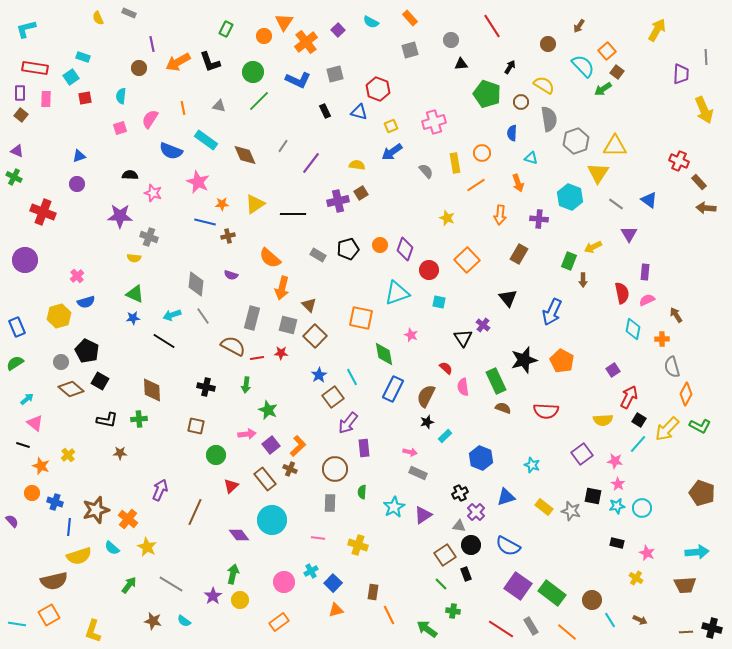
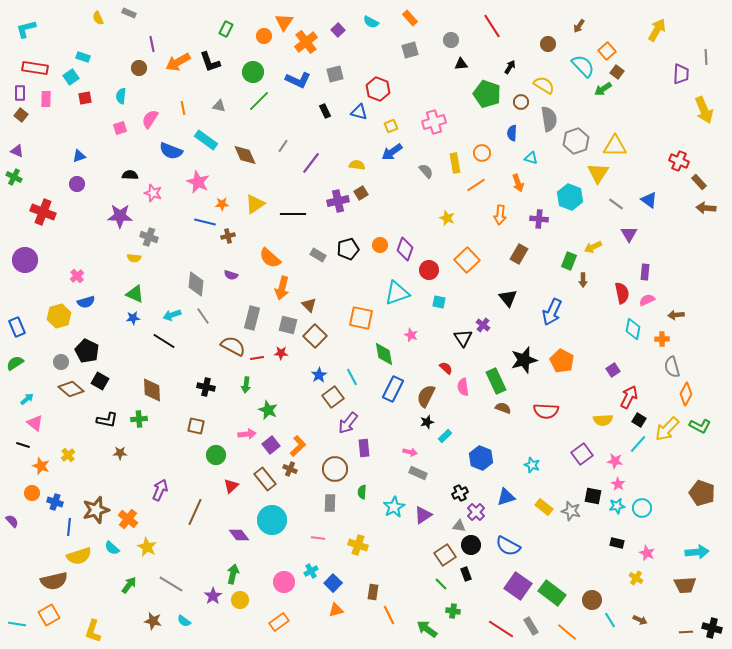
brown arrow at (676, 315): rotated 63 degrees counterclockwise
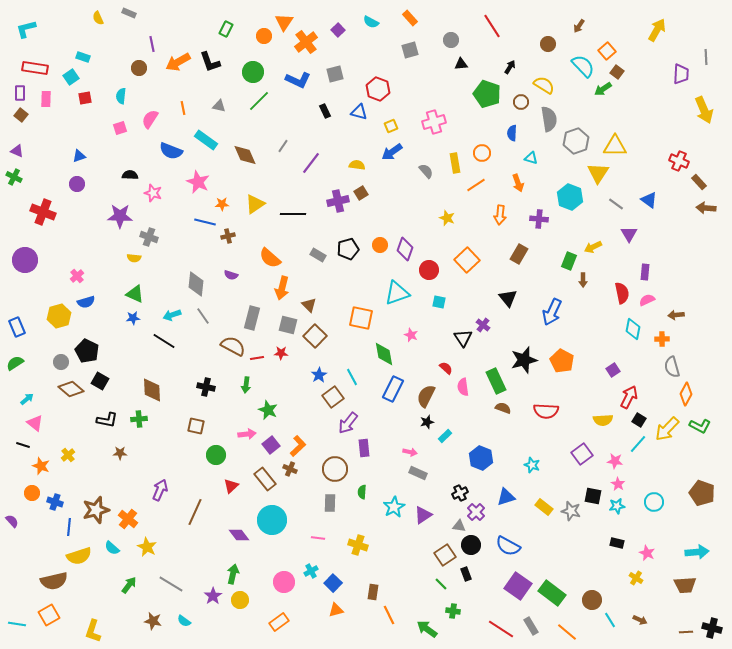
cyan circle at (642, 508): moved 12 px right, 6 px up
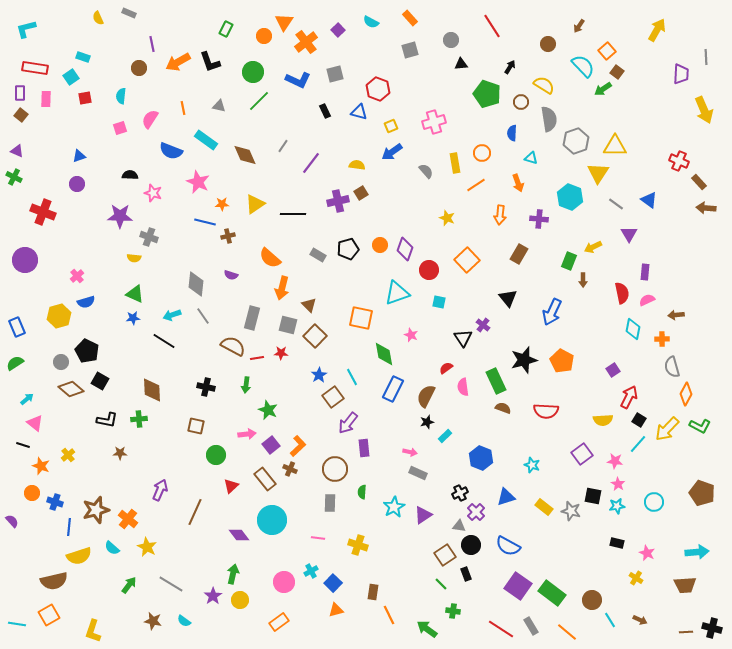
red semicircle at (446, 368): rotated 80 degrees counterclockwise
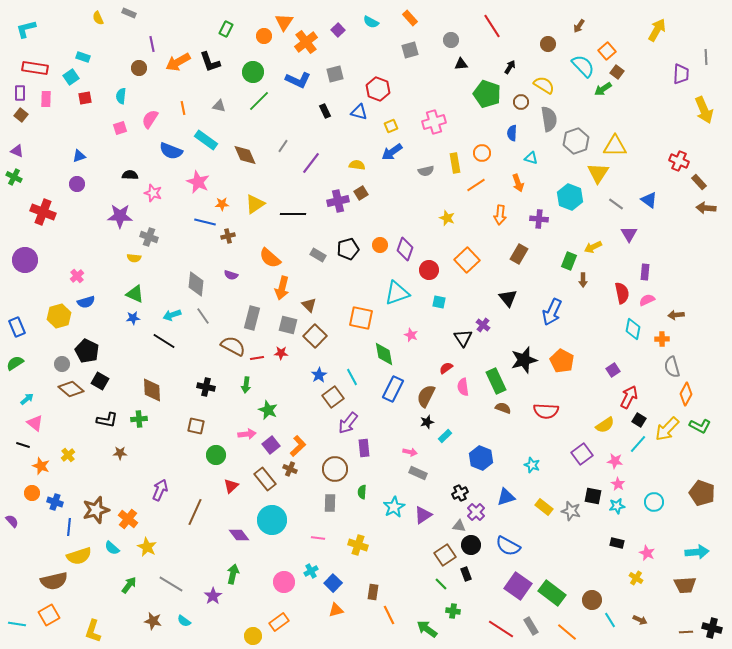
gray semicircle at (426, 171): rotated 119 degrees clockwise
gray circle at (61, 362): moved 1 px right, 2 px down
yellow semicircle at (603, 420): moved 2 px right, 5 px down; rotated 30 degrees counterclockwise
yellow circle at (240, 600): moved 13 px right, 36 px down
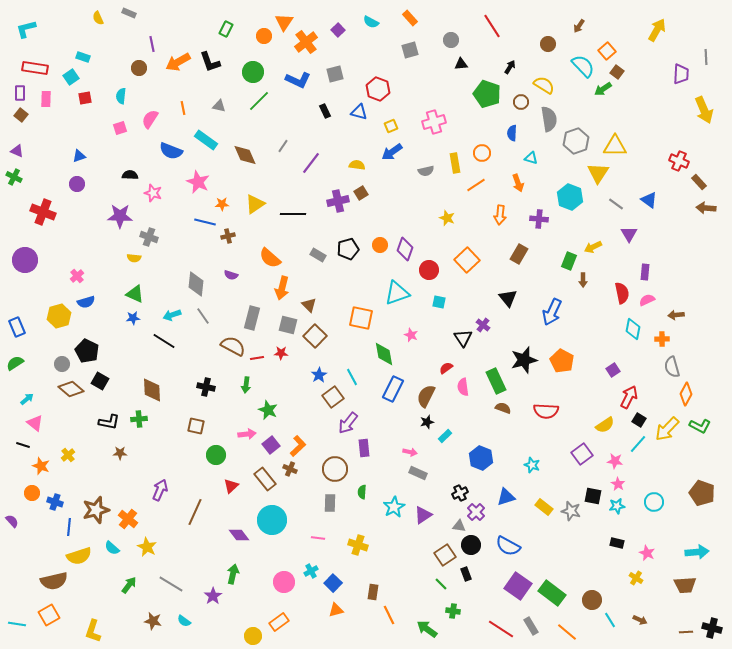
black L-shape at (107, 420): moved 2 px right, 2 px down
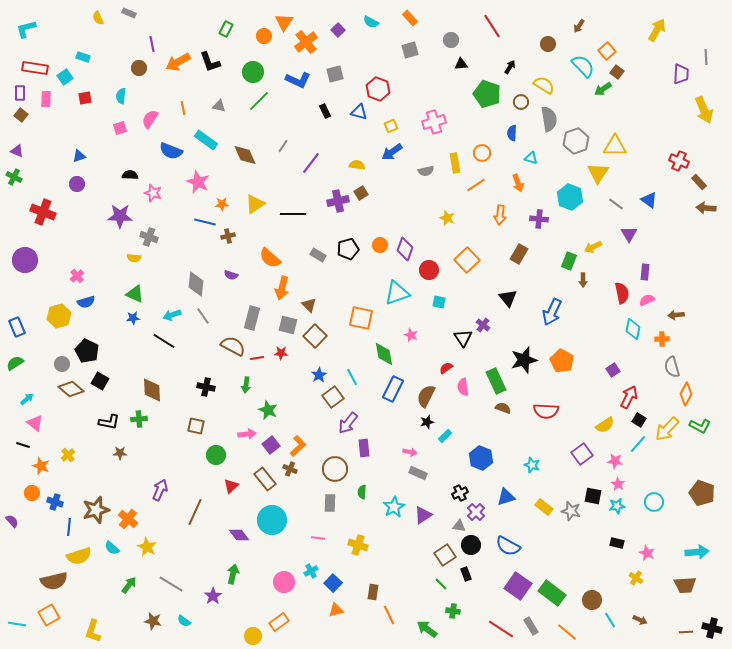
cyan square at (71, 77): moved 6 px left
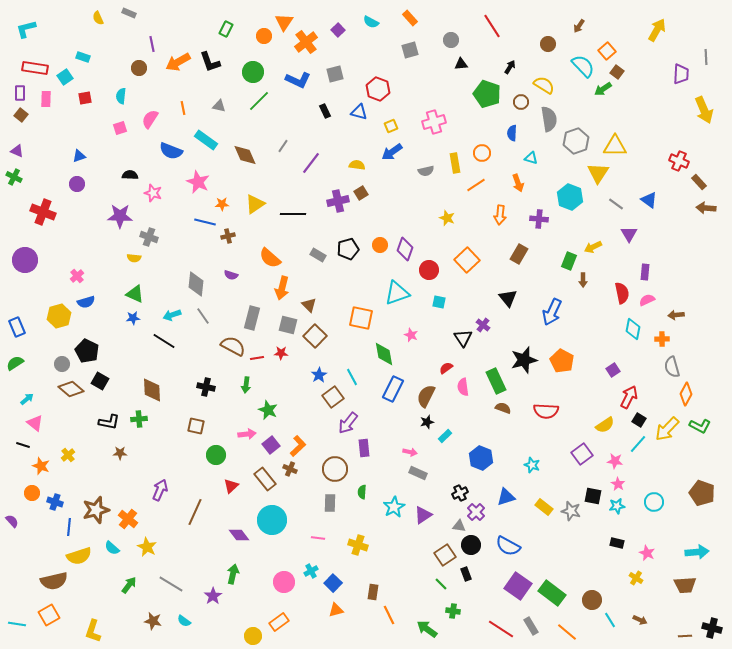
brown line at (686, 632): moved 1 px left, 4 px down
